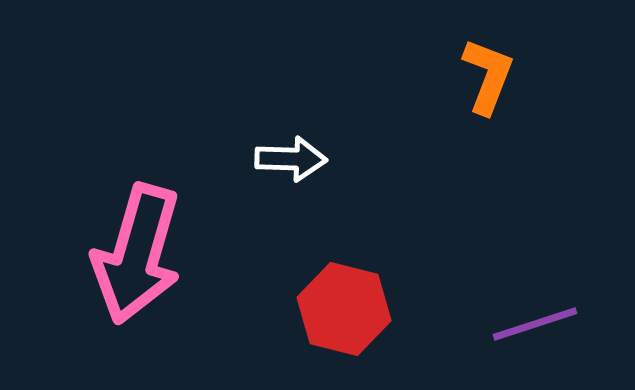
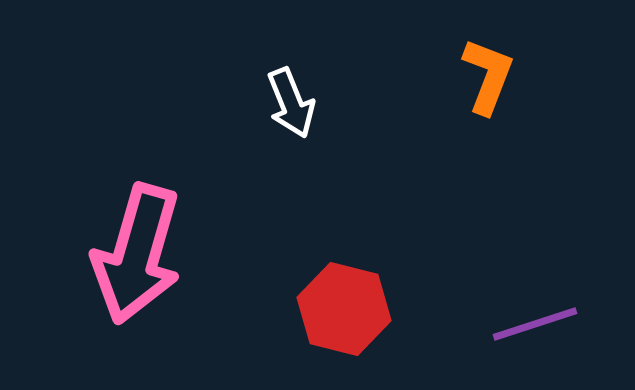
white arrow: moved 56 px up; rotated 66 degrees clockwise
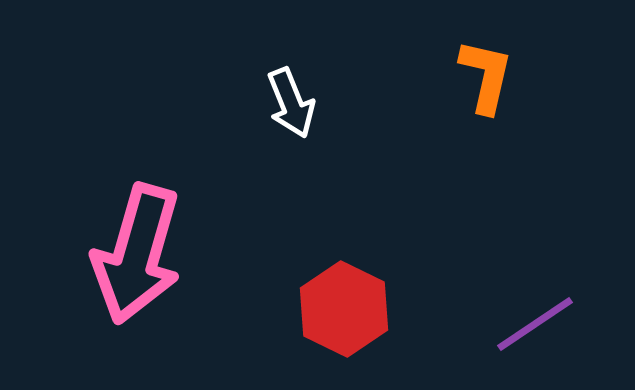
orange L-shape: moved 2 px left; rotated 8 degrees counterclockwise
red hexagon: rotated 12 degrees clockwise
purple line: rotated 16 degrees counterclockwise
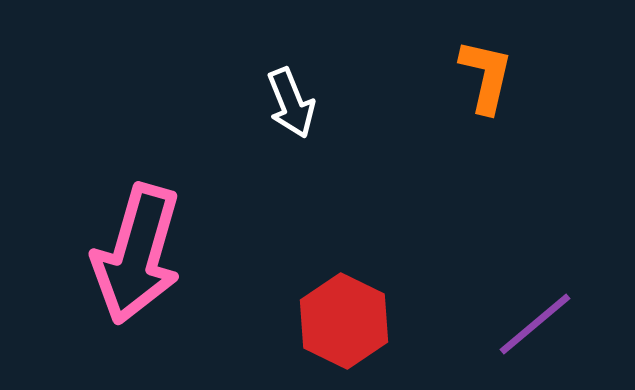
red hexagon: moved 12 px down
purple line: rotated 6 degrees counterclockwise
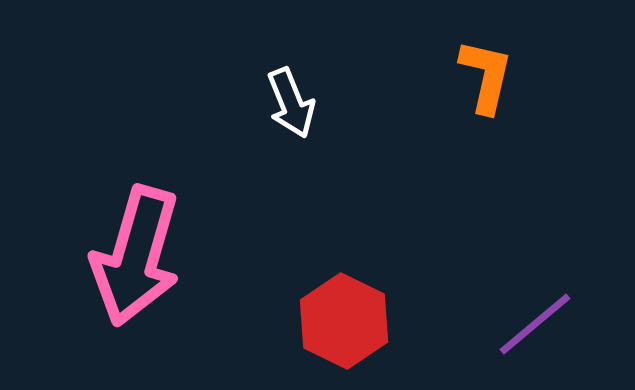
pink arrow: moved 1 px left, 2 px down
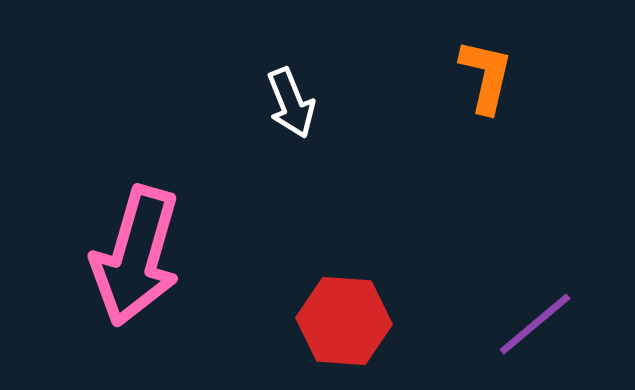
red hexagon: rotated 22 degrees counterclockwise
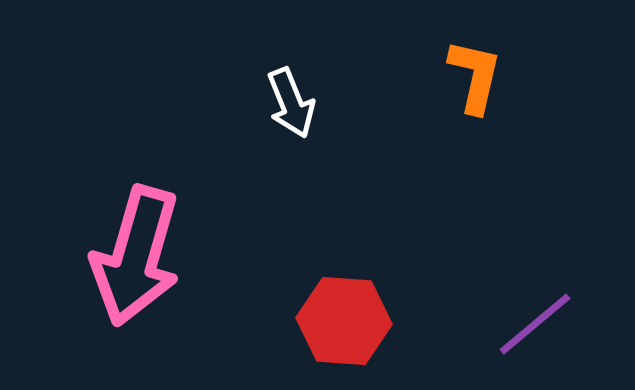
orange L-shape: moved 11 px left
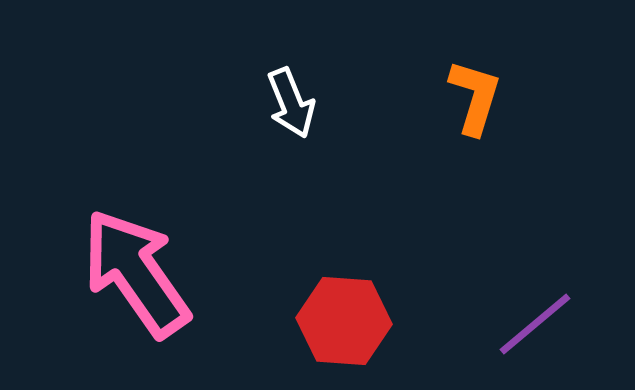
orange L-shape: moved 21 px down; rotated 4 degrees clockwise
pink arrow: moved 17 px down; rotated 129 degrees clockwise
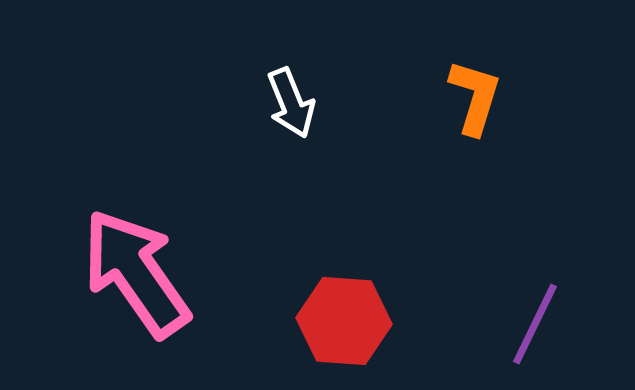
purple line: rotated 24 degrees counterclockwise
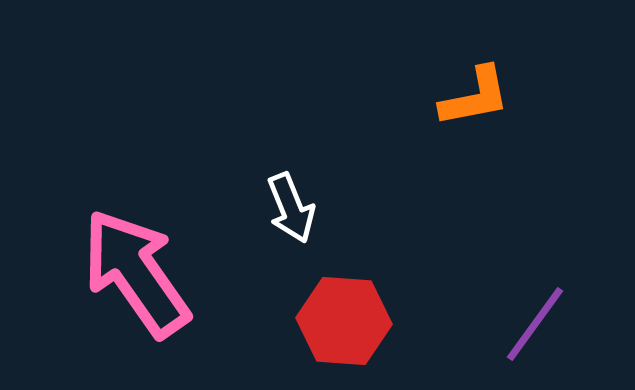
orange L-shape: rotated 62 degrees clockwise
white arrow: moved 105 px down
purple line: rotated 10 degrees clockwise
